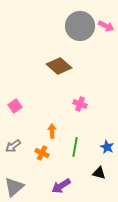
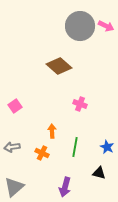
gray arrow: moved 1 px left, 1 px down; rotated 28 degrees clockwise
purple arrow: moved 4 px right, 1 px down; rotated 42 degrees counterclockwise
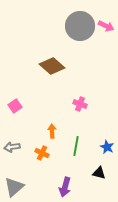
brown diamond: moved 7 px left
green line: moved 1 px right, 1 px up
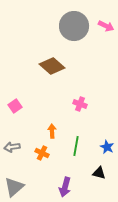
gray circle: moved 6 px left
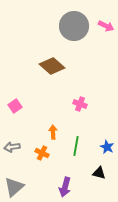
orange arrow: moved 1 px right, 1 px down
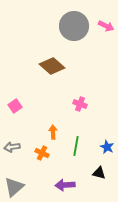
purple arrow: moved 2 px up; rotated 72 degrees clockwise
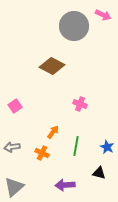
pink arrow: moved 3 px left, 11 px up
brown diamond: rotated 15 degrees counterclockwise
orange arrow: rotated 40 degrees clockwise
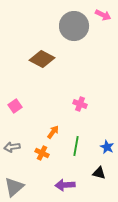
brown diamond: moved 10 px left, 7 px up
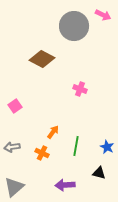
pink cross: moved 15 px up
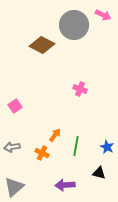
gray circle: moved 1 px up
brown diamond: moved 14 px up
orange arrow: moved 2 px right, 3 px down
